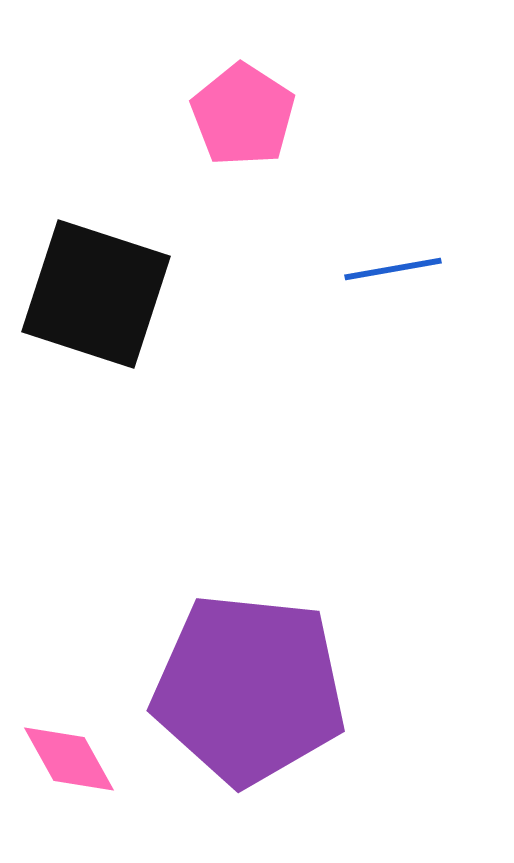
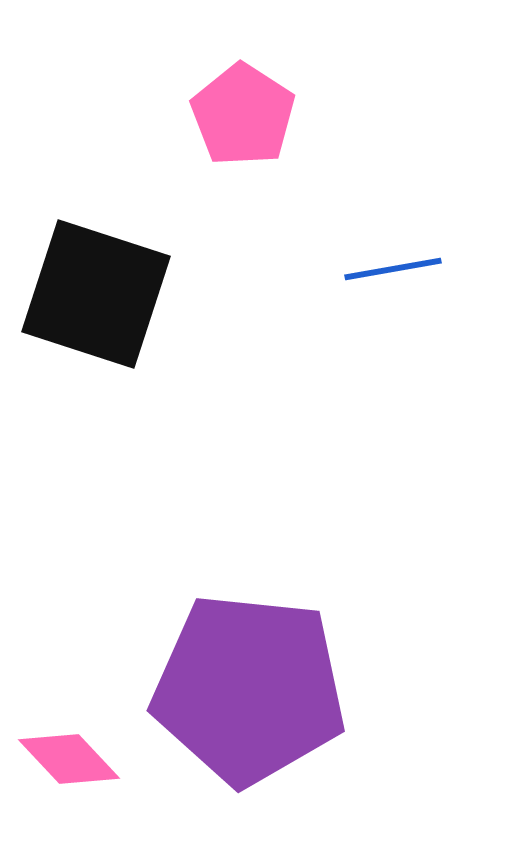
pink diamond: rotated 14 degrees counterclockwise
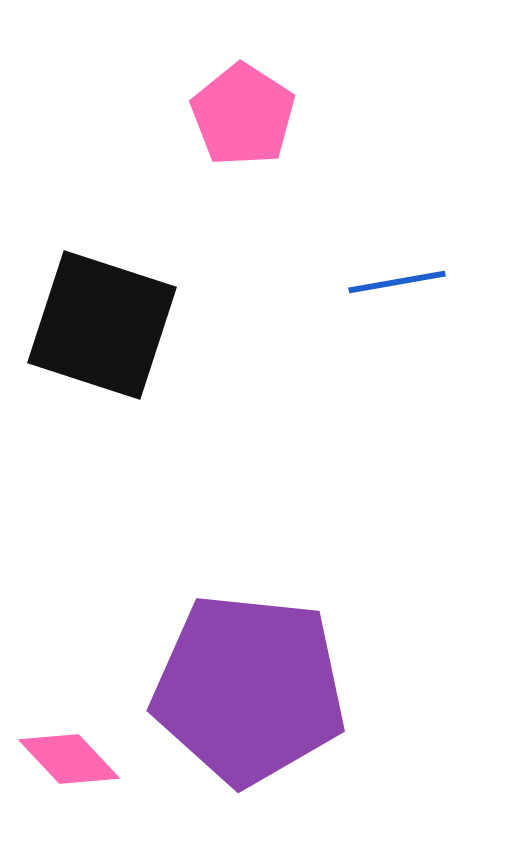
blue line: moved 4 px right, 13 px down
black square: moved 6 px right, 31 px down
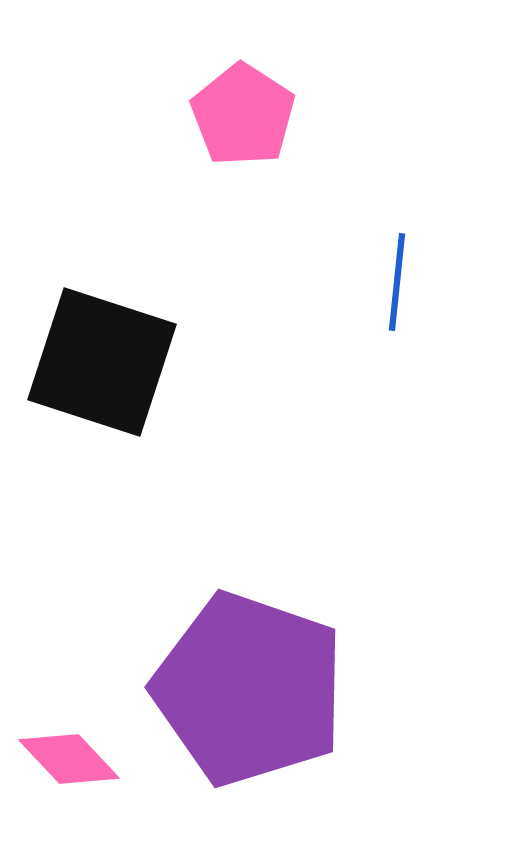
blue line: rotated 74 degrees counterclockwise
black square: moved 37 px down
purple pentagon: rotated 13 degrees clockwise
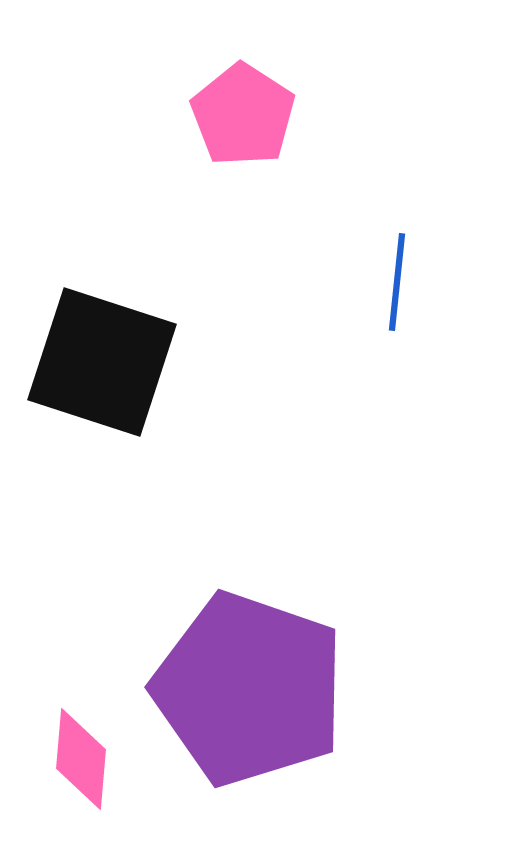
pink diamond: moved 12 px right; rotated 48 degrees clockwise
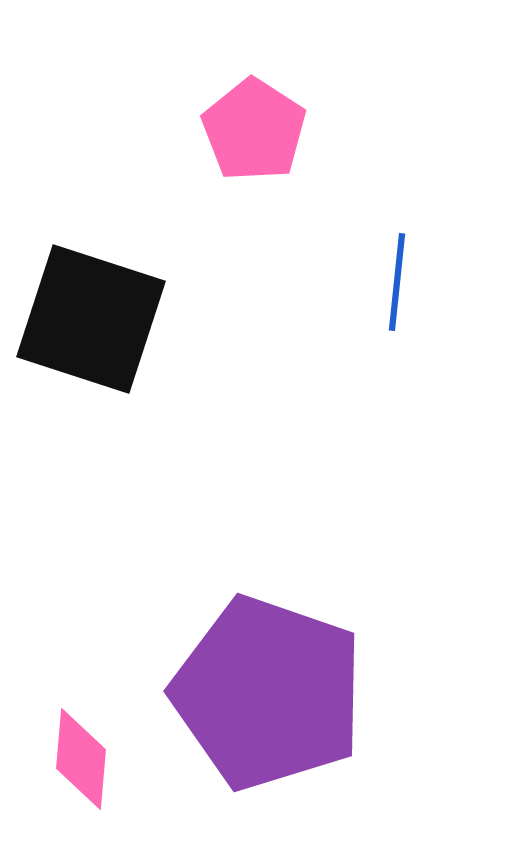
pink pentagon: moved 11 px right, 15 px down
black square: moved 11 px left, 43 px up
purple pentagon: moved 19 px right, 4 px down
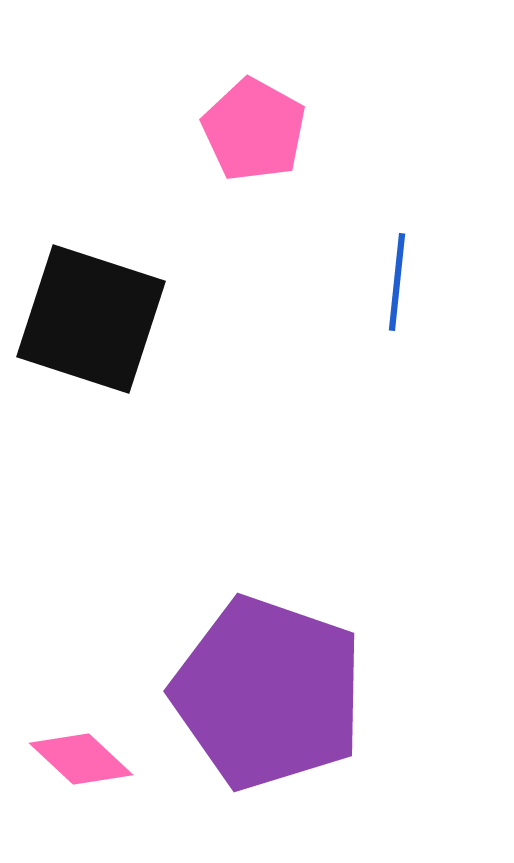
pink pentagon: rotated 4 degrees counterclockwise
pink diamond: rotated 52 degrees counterclockwise
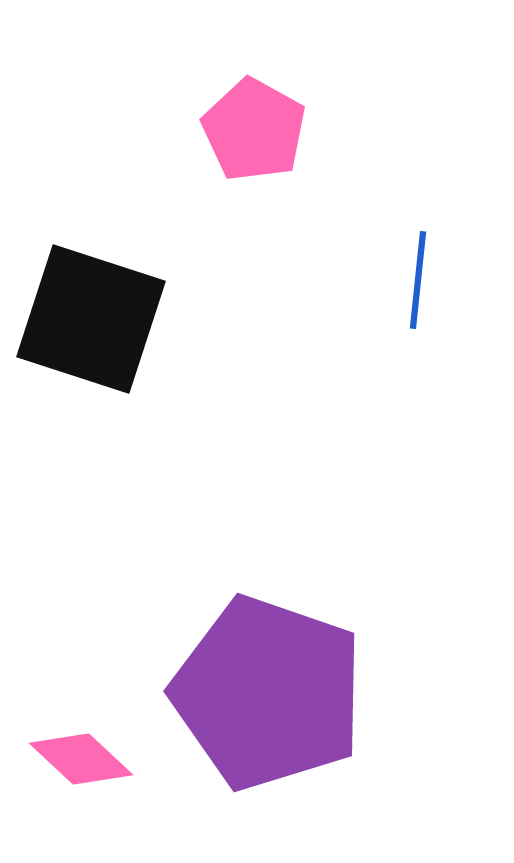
blue line: moved 21 px right, 2 px up
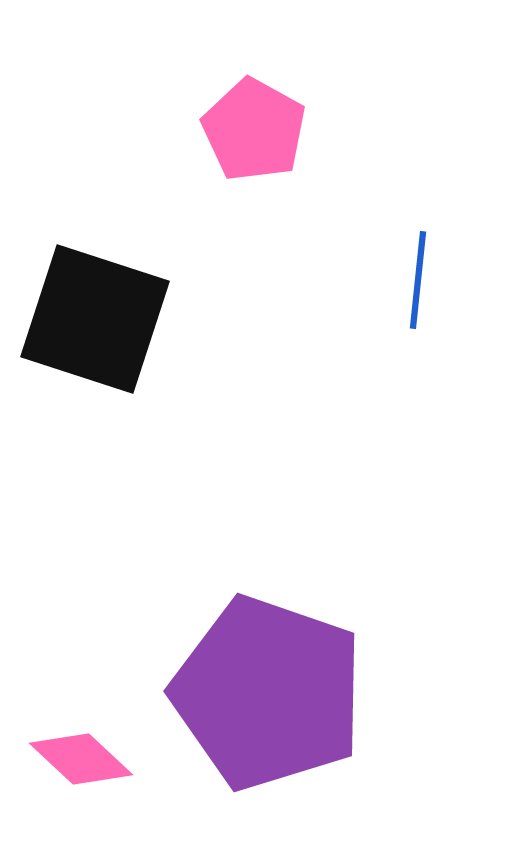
black square: moved 4 px right
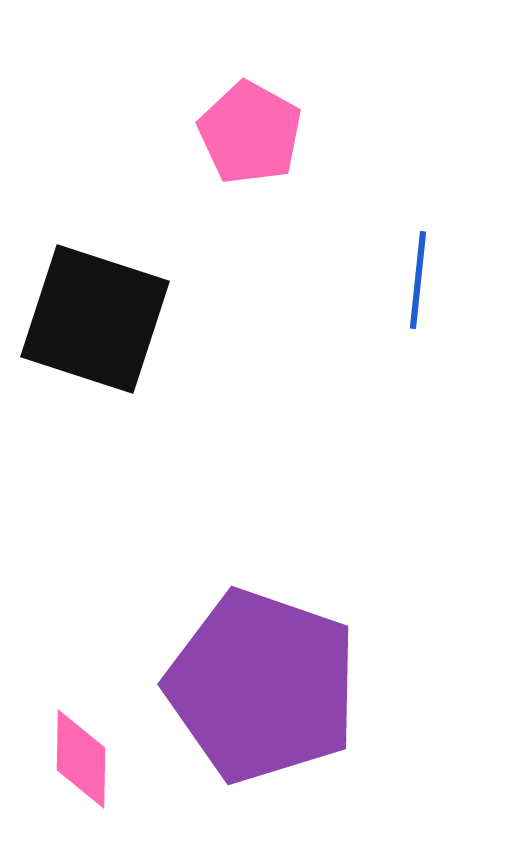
pink pentagon: moved 4 px left, 3 px down
purple pentagon: moved 6 px left, 7 px up
pink diamond: rotated 48 degrees clockwise
